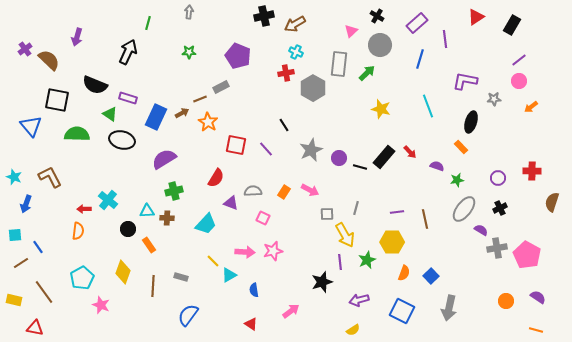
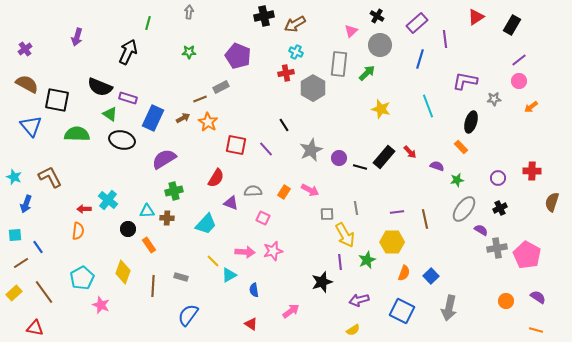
brown semicircle at (49, 60): moved 22 px left, 24 px down; rotated 15 degrees counterclockwise
black semicircle at (95, 85): moved 5 px right, 2 px down
brown arrow at (182, 113): moved 1 px right, 5 px down
blue rectangle at (156, 117): moved 3 px left, 1 px down
gray line at (356, 208): rotated 24 degrees counterclockwise
yellow rectangle at (14, 300): moved 7 px up; rotated 56 degrees counterclockwise
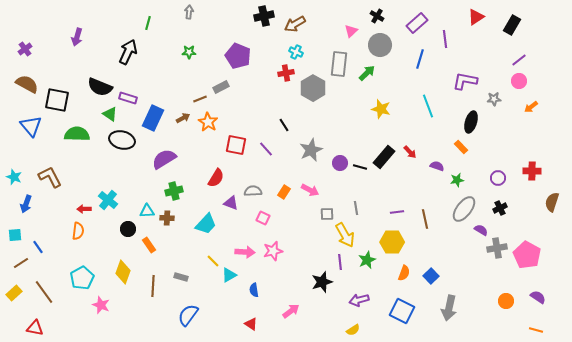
purple circle at (339, 158): moved 1 px right, 5 px down
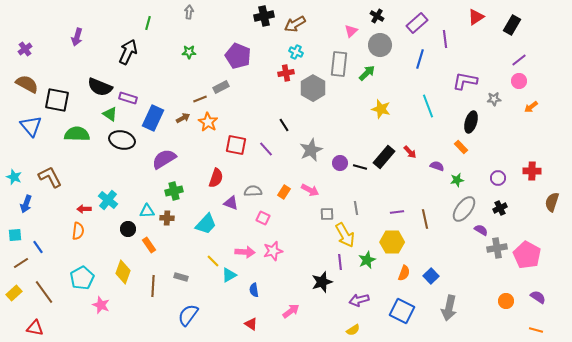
red semicircle at (216, 178): rotated 12 degrees counterclockwise
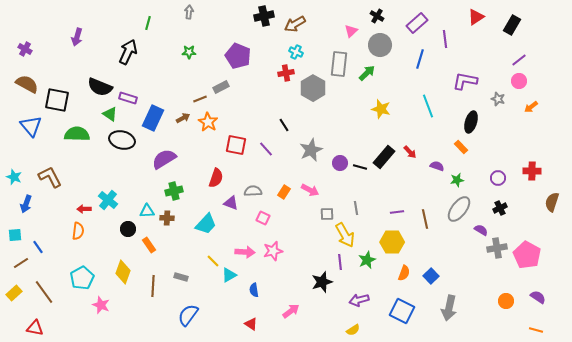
purple cross at (25, 49): rotated 24 degrees counterclockwise
gray star at (494, 99): moved 4 px right; rotated 24 degrees clockwise
gray ellipse at (464, 209): moved 5 px left
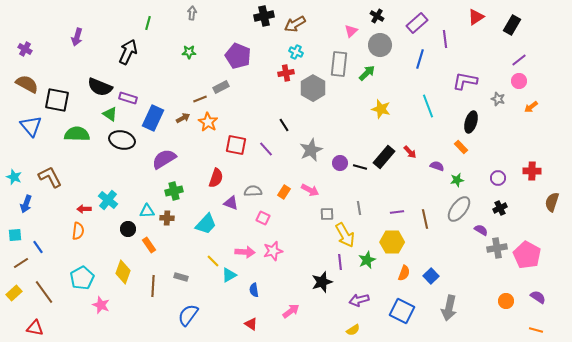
gray arrow at (189, 12): moved 3 px right, 1 px down
gray line at (356, 208): moved 3 px right
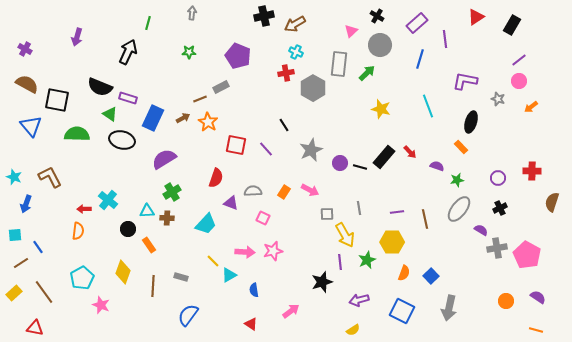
green cross at (174, 191): moved 2 px left, 1 px down; rotated 18 degrees counterclockwise
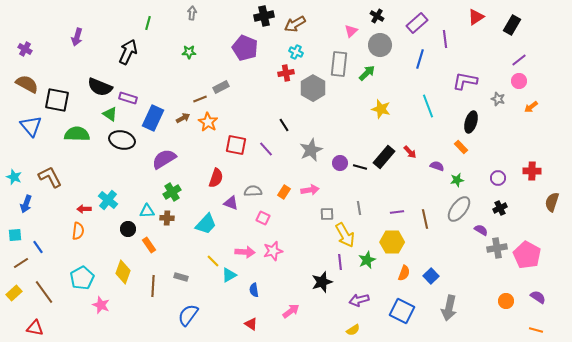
purple pentagon at (238, 56): moved 7 px right, 8 px up
pink arrow at (310, 190): rotated 36 degrees counterclockwise
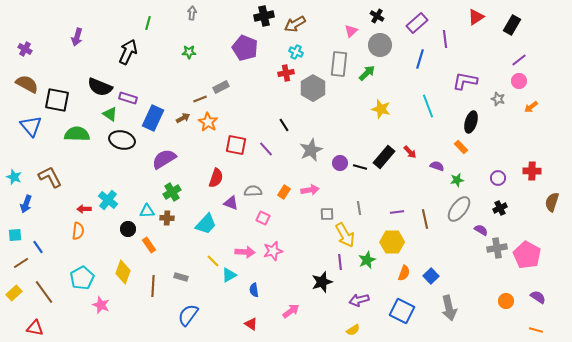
gray arrow at (449, 308): rotated 25 degrees counterclockwise
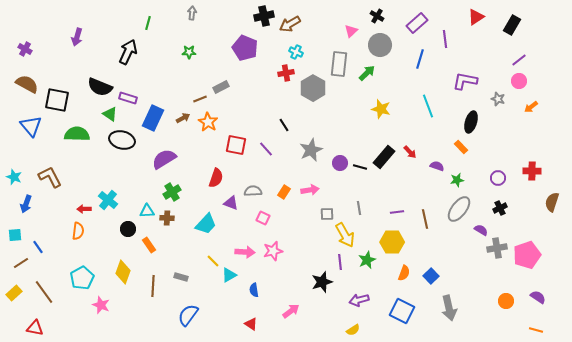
brown arrow at (295, 24): moved 5 px left
pink pentagon at (527, 255): rotated 24 degrees clockwise
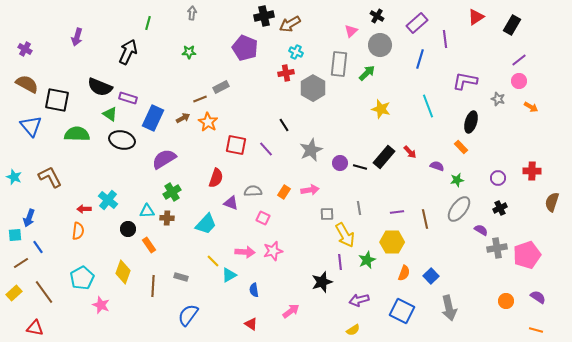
orange arrow at (531, 107): rotated 112 degrees counterclockwise
blue arrow at (26, 204): moved 3 px right, 14 px down
